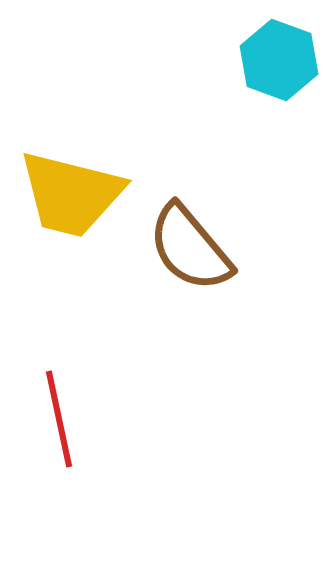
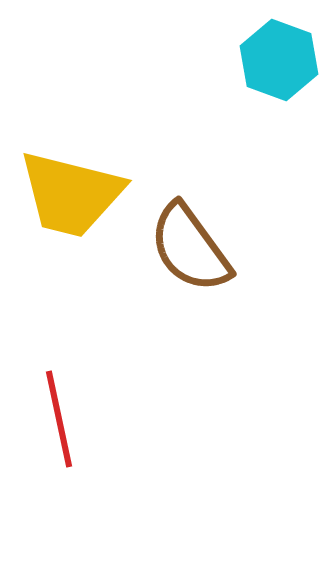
brown semicircle: rotated 4 degrees clockwise
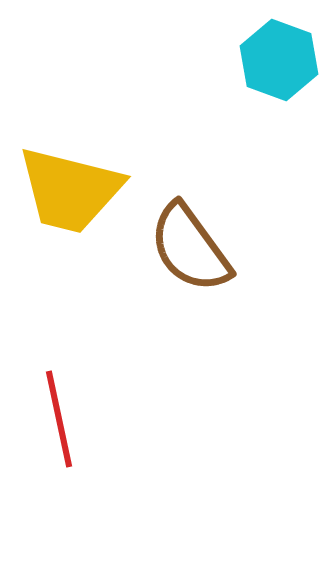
yellow trapezoid: moved 1 px left, 4 px up
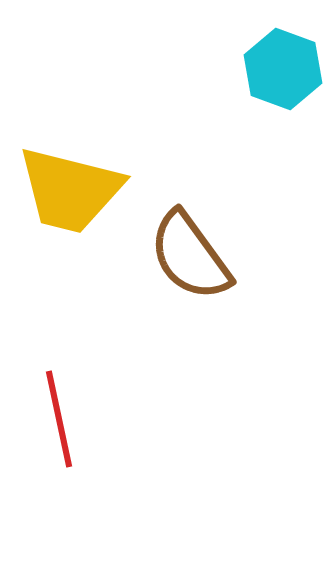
cyan hexagon: moved 4 px right, 9 px down
brown semicircle: moved 8 px down
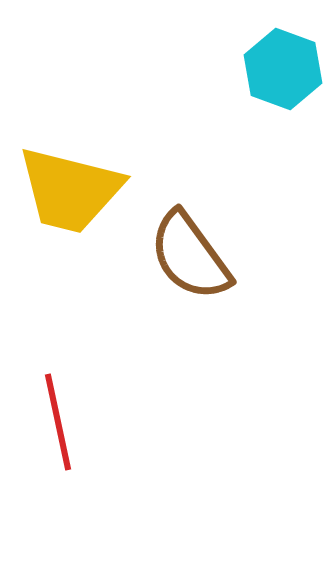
red line: moved 1 px left, 3 px down
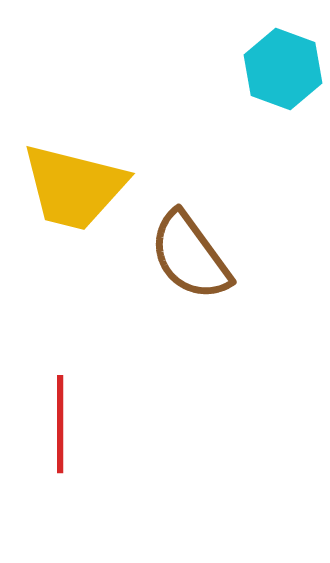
yellow trapezoid: moved 4 px right, 3 px up
red line: moved 2 px right, 2 px down; rotated 12 degrees clockwise
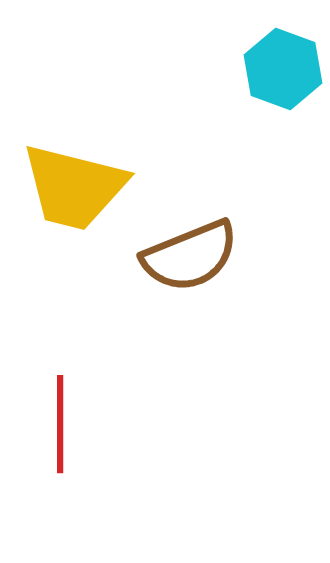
brown semicircle: rotated 76 degrees counterclockwise
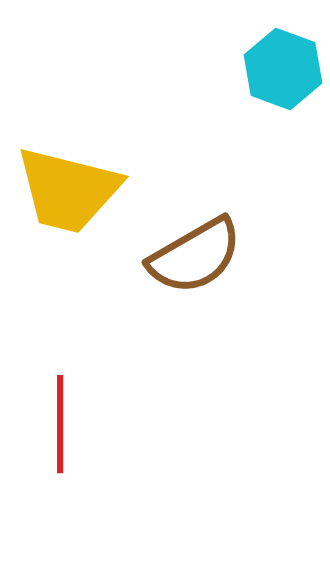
yellow trapezoid: moved 6 px left, 3 px down
brown semicircle: moved 5 px right; rotated 8 degrees counterclockwise
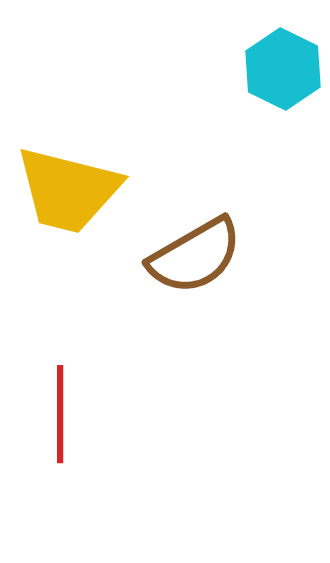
cyan hexagon: rotated 6 degrees clockwise
red line: moved 10 px up
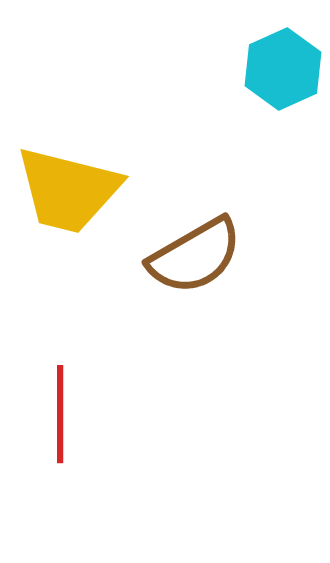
cyan hexagon: rotated 10 degrees clockwise
